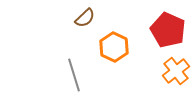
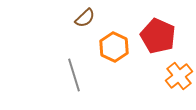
red pentagon: moved 10 px left, 6 px down
orange cross: moved 3 px right, 5 px down
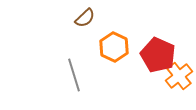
red pentagon: moved 19 px down
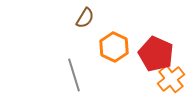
brown semicircle: rotated 15 degrees counterclockwise
red pentagon: moved 2 px left, 1 px up
orange cross: moved 8 px left, 3 px down
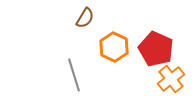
red pentagon: moved 5 px up
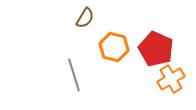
orange hexagon: rotated 12 degrees counterclockwise
orange cross: rotated 8 degrees clockwise
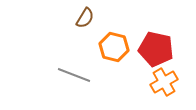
red pentagon: rotated 12 degrees counterclockwise
gray line: rotated 52 degrees counterclockwise
orange cross: moved 7 px left, 3 px down
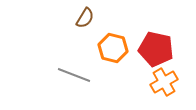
orange hexagon: moved 1 px left, 1 px down
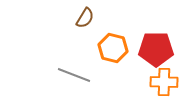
red pentagon: rotated 12 degrees counterclockwise
orange cross: rotated 32 degrees clockwise
